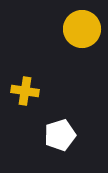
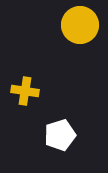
yellow circle: moved 2 px left, 4 px up
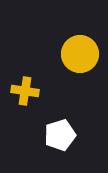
yellow circle: moved 29 px down
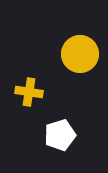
yellow cross: moved 4 px right, 1 px down
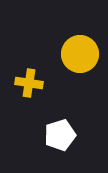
yellow cross: moved 9 px up
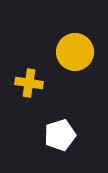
yellow circle: moved 5 px left, 2 px up
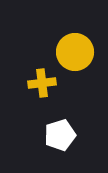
yellow cross: moved 13 px right; rotated 16 degrees counterclockwise
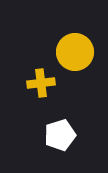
yellow cross: moved 1 px left
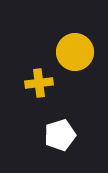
yellow cross: moved 2 px left
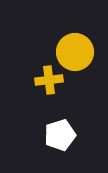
yellow cross: moved 10 px right, 3 px up
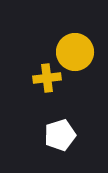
yellow cross: moved 2 px left, 2 px up
